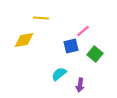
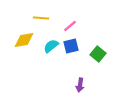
pink line: moved 13 px left, 5 px up
green square: moved 3 px right
cyan semicircle: moved 8 px left, 28 px up
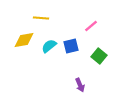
pink line: moved 21 px right
cyan semicircle: moved 2 px left
green square: moved 1 px right, 2 px down
purple arrow: rotated 32 degrees counterclockwise
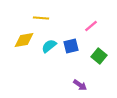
purple arrow: rotated 32 degrees counterclockwise
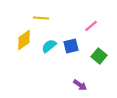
yellow diamond: rotated 25 degrees counterclockwise
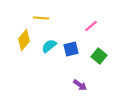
yellow diamond: rotated 15 degrees counterclockwise
blue square: moved 3 px down
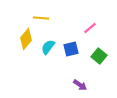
pink line: moved 1 px left, 2 px down
yellow diamond: moved 2 px right, 1 px up
cyan semicircle: moved 1 px left, 1 px down; rotated 14 degrees counterclockwise
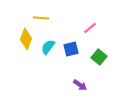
yellow diamond: rotated 20 degrees counterclockwise
green square: moved 1 px down
